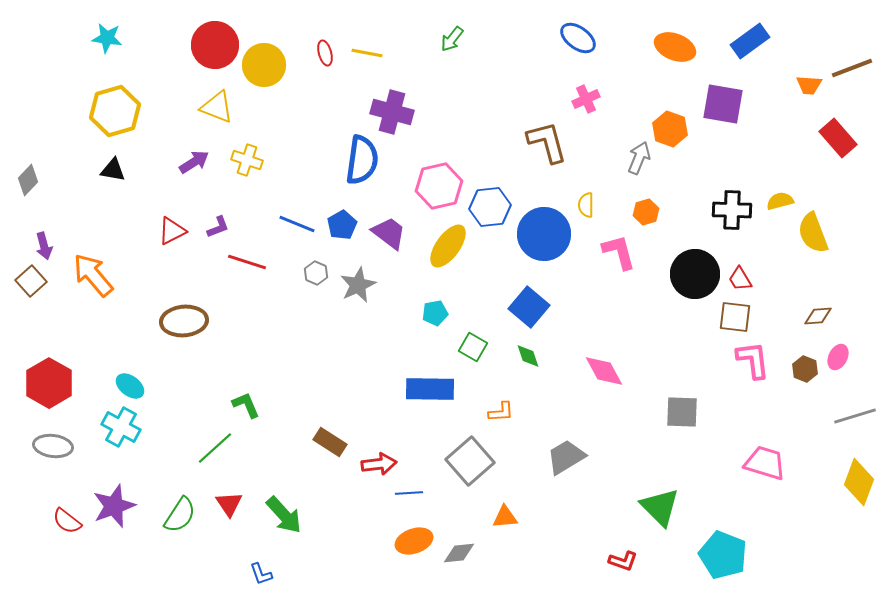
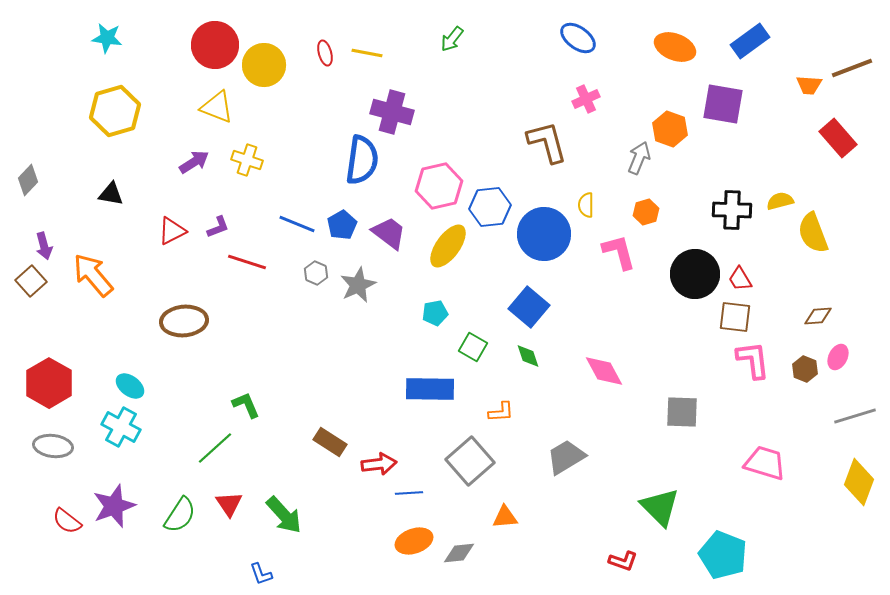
black triangle at (113, 170): moved 2 px left, 24 px down
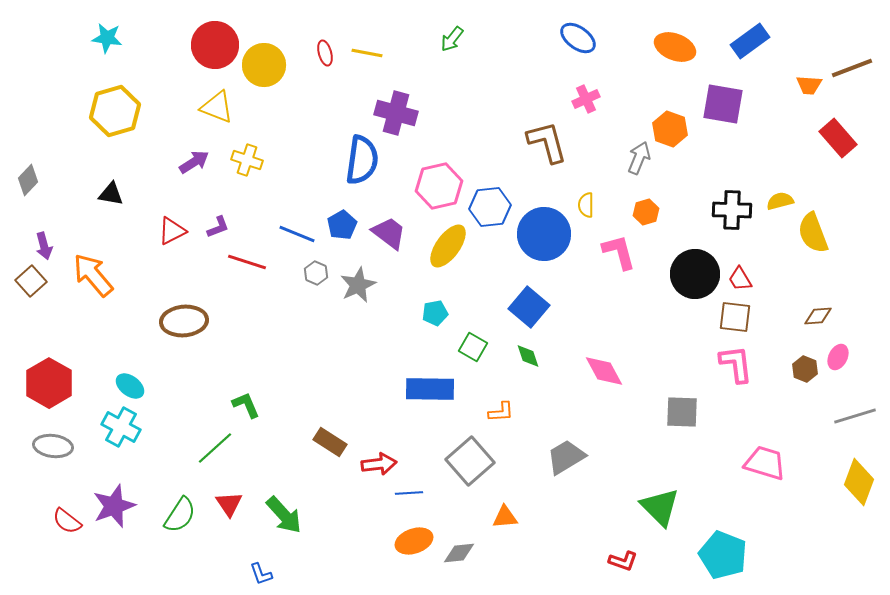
purple cross at (392, 112): moved 4 px right, 1 px down
blue line at (297, 224): moved 10 px down
pink L-shape at (753, 360): moved 17 px left, 4 px down
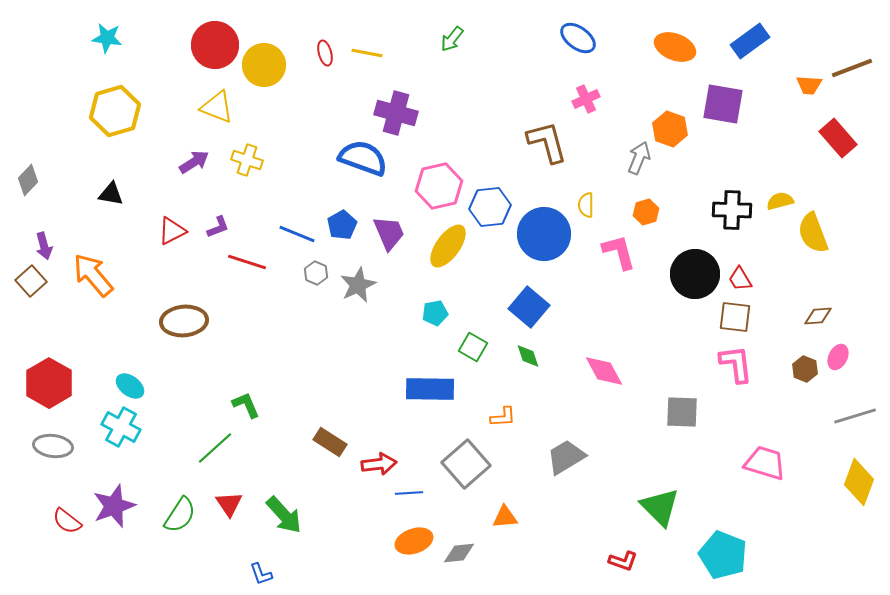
blue semicircle at (362, 160): moved 1 px right, 2 px up; rotated 78 degrees counterclockwise
purple trapezoid at (389, 233): rotated 30 degrees clockwise
orange L-shape at (501, 412): moved 2 px right, 5 px down
gray square at (470, 461): moved 4 px left, 3 px down
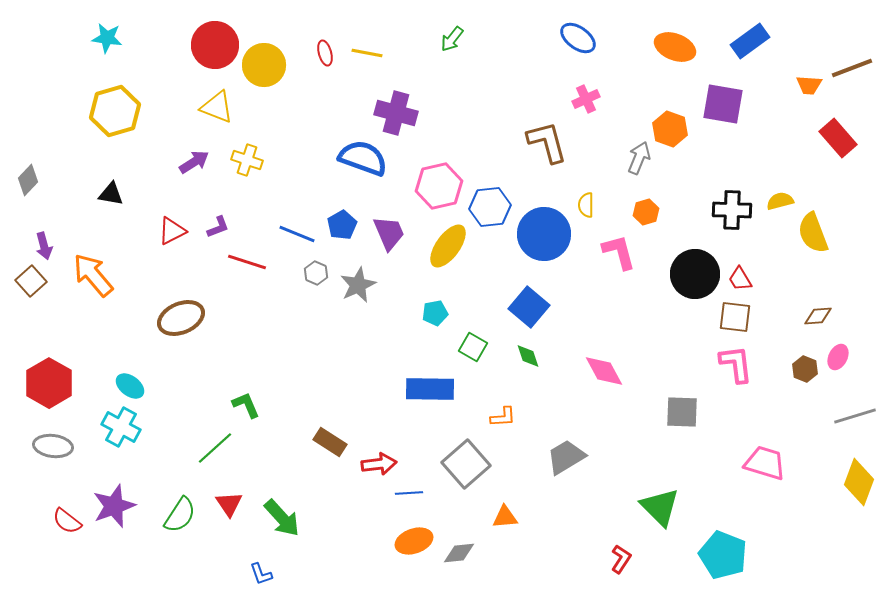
brown ellipse at (184, 321): moved 3 px left, 3 px up; rotated 18 degrees counterclockwise
green arrow at (284, 515): moved 2 px left, 3 px down
red L-shape at (623, 561): moved 2 px left, 2 px up; rotated 76 degrees counterclockwise
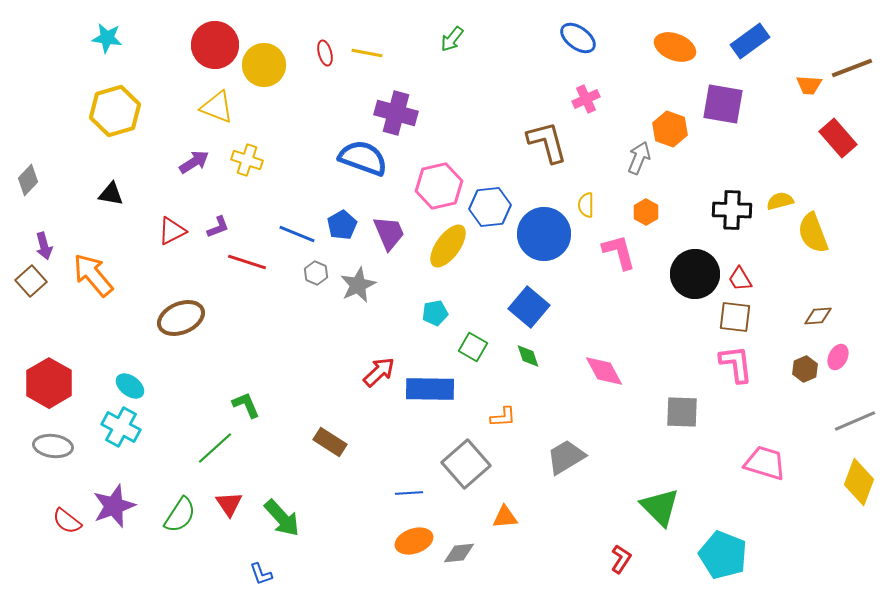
orange hexagon at (646, 212): rotated 15 degrees counterclockwise
brown hexagon at (805, 369): rotated 15 degrees clockwise
gray line at (855, 416): moved 5 px down; rotated 6 degrees counterclockwise
red arrow at (379, 464): moved 92 px up; rotated 36 degrees counterclockwise
